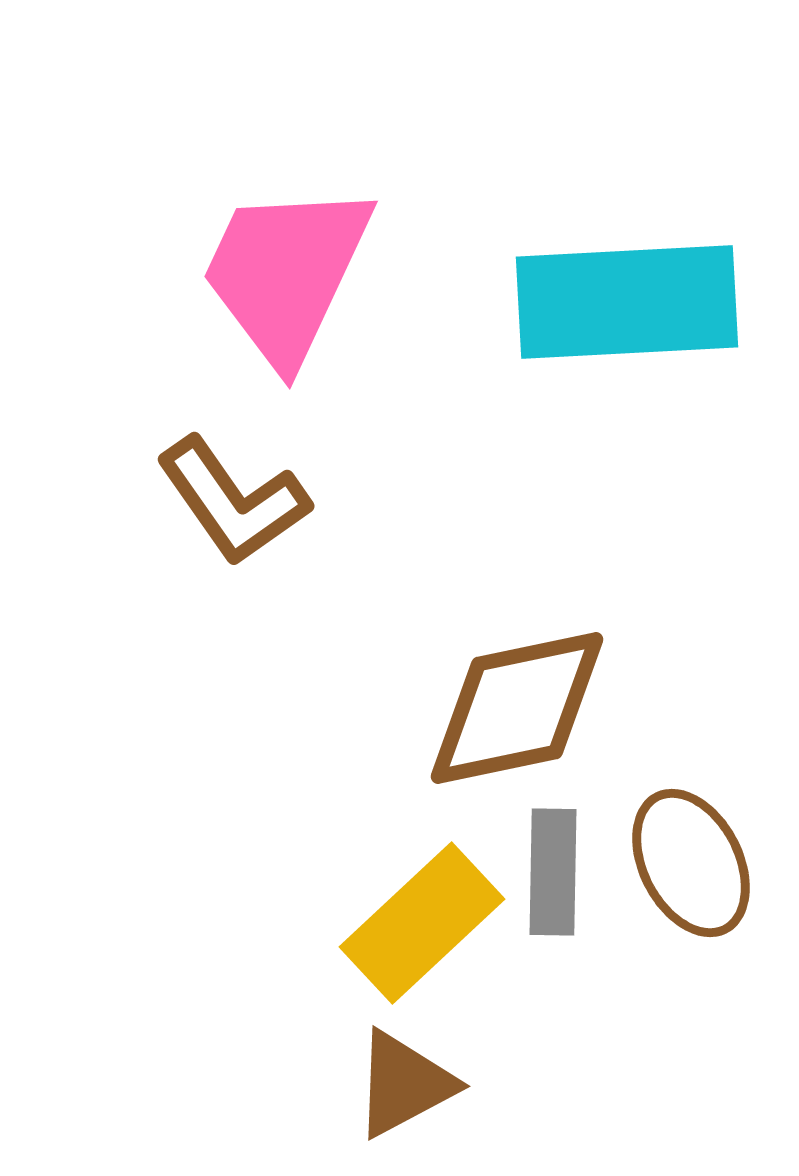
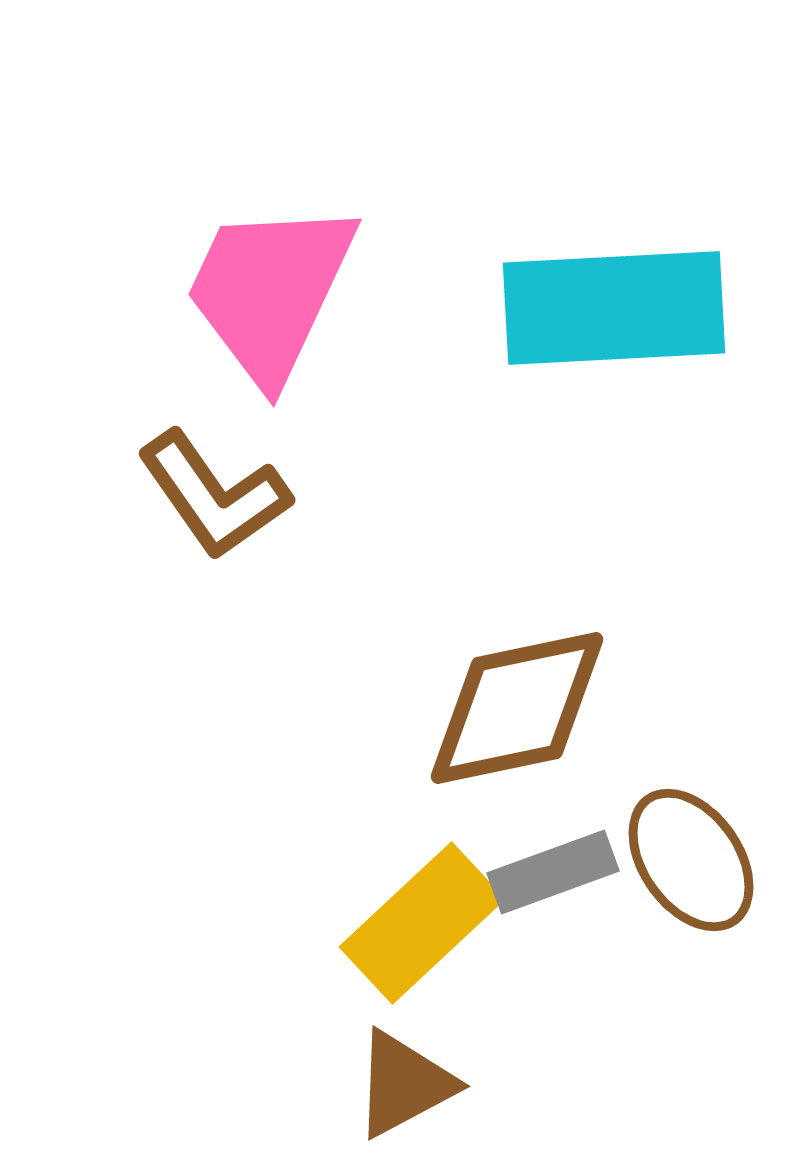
pink trapezoid: moved 16 px left, 18 px down
cyan rectangle: moved 13 px left, 6 px down
brown L-shape: moved 19 px left, 6 px up
brown ellipse: moved 3 px up; rotated 8 degrees counterclockwise
gray rectangle: rotated 69 degrees clockwise
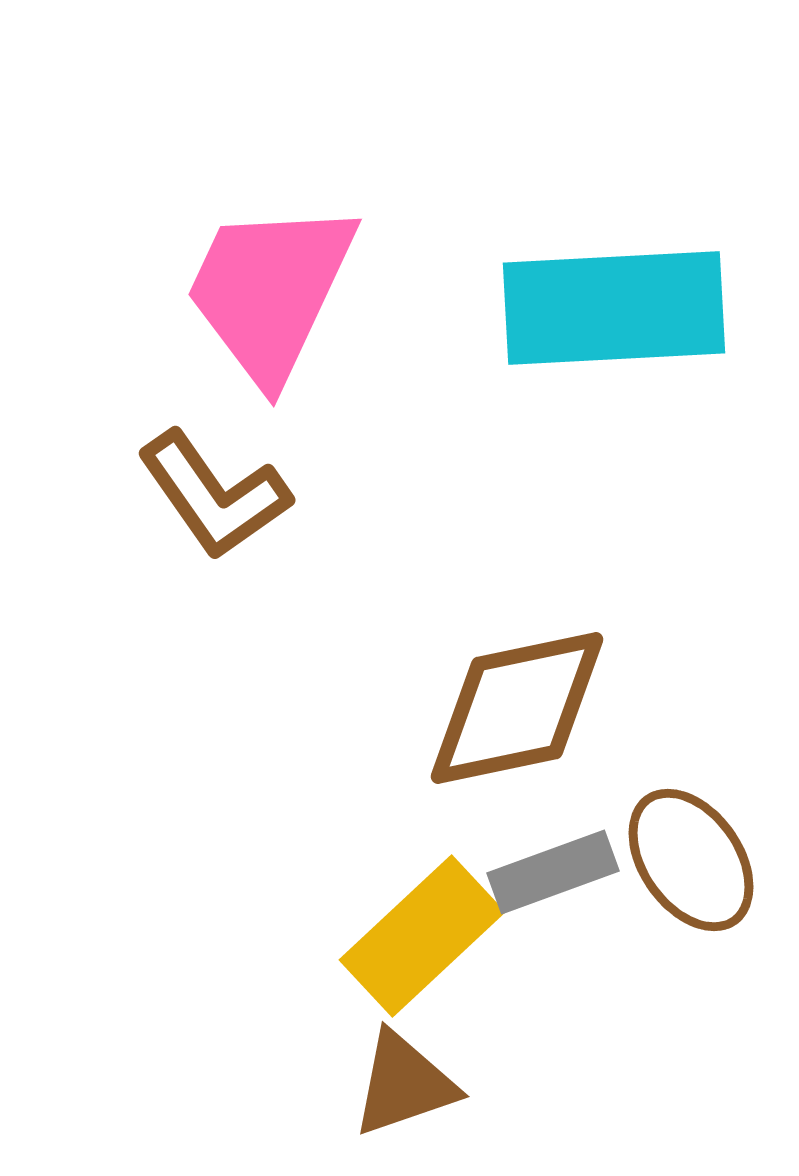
yellow rectangle: moved 13 px down
brown triangle: rotated 9 degrees clockwise
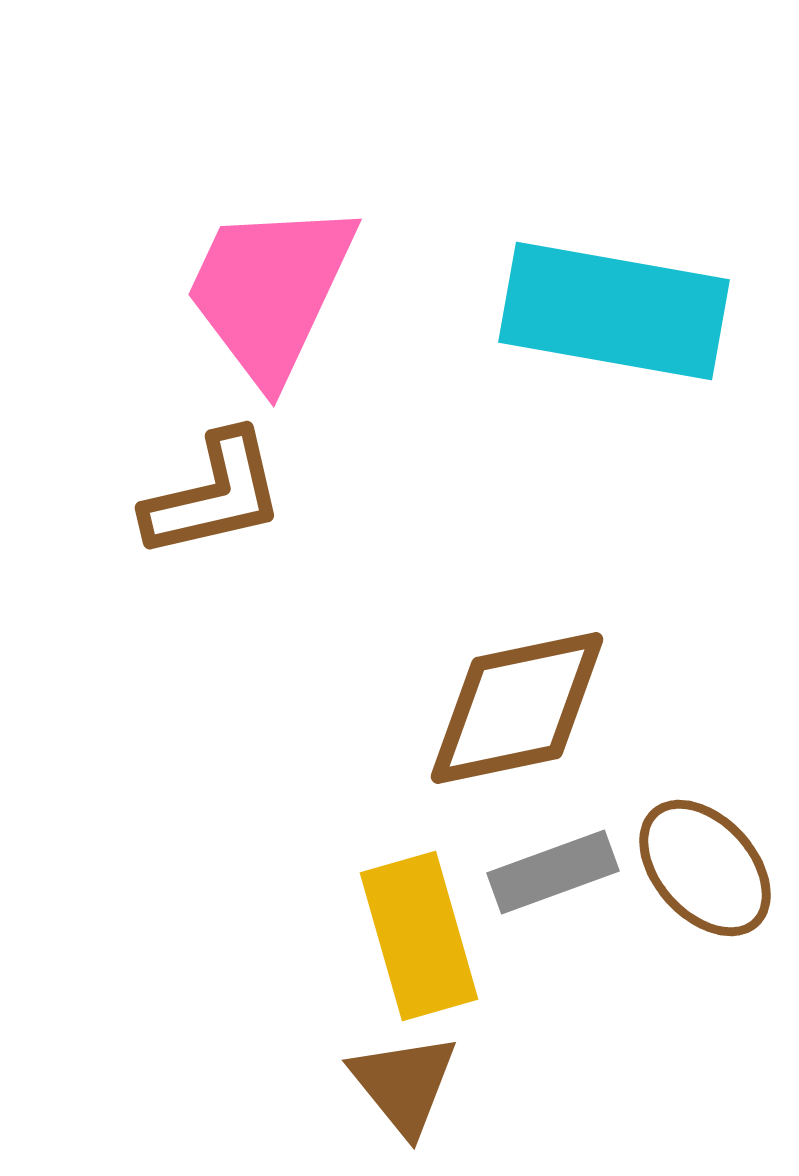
cyan rectangle: moved 3 px down; rotated 13 degrees clockwise
brown L-shape: rotated 68 degrees counterclockwise
brown ellipse: moved 14 px right, 8 px down; rotated 7 degrees counterclockwise
yellow rectangle: moved 3 px left; rotated 63 degrees counterclockwise
brown triangle: rotated 50 degrees counterclockwise
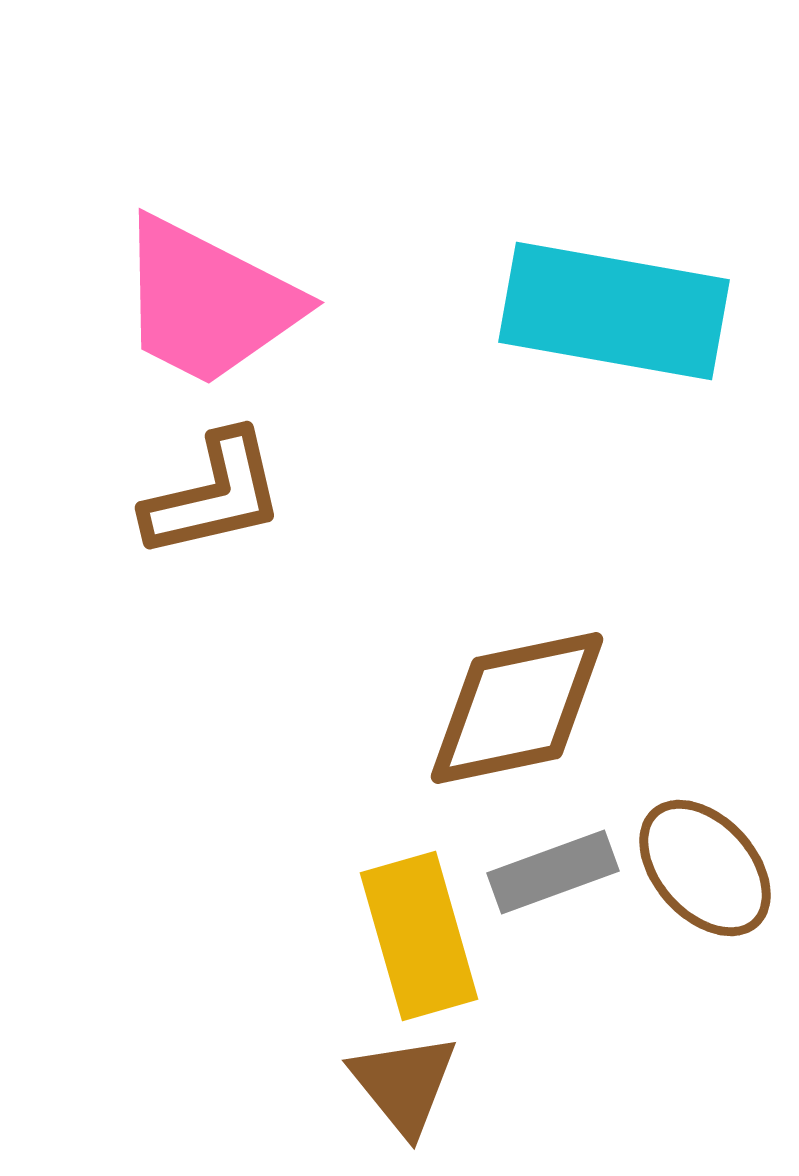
pink trapezoid: moved 62 px left, 11 px down; rotated 88 degrees counterclockwise
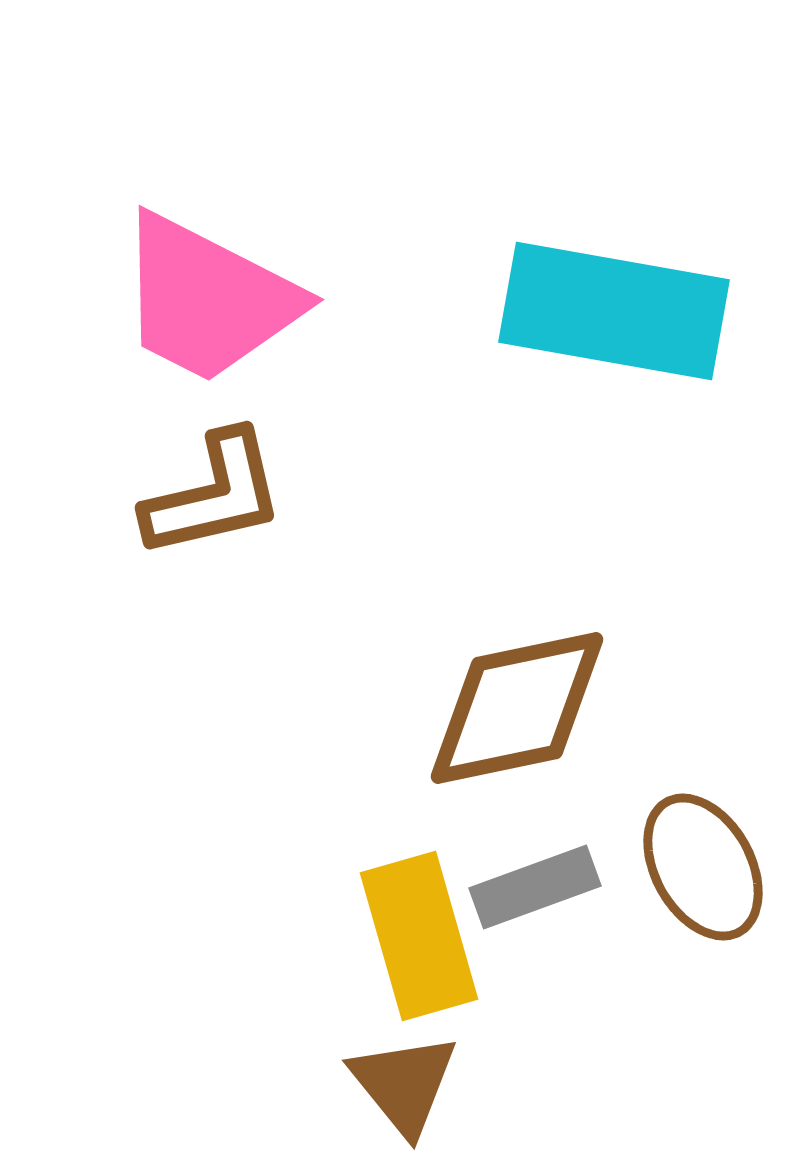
pink trapezoid: moved 3 px up
brown ellipse: moved 2 px left, 1 px up; rotated 13 degrees clockwise
gray rectangle: moved 18 px left, 15 px down
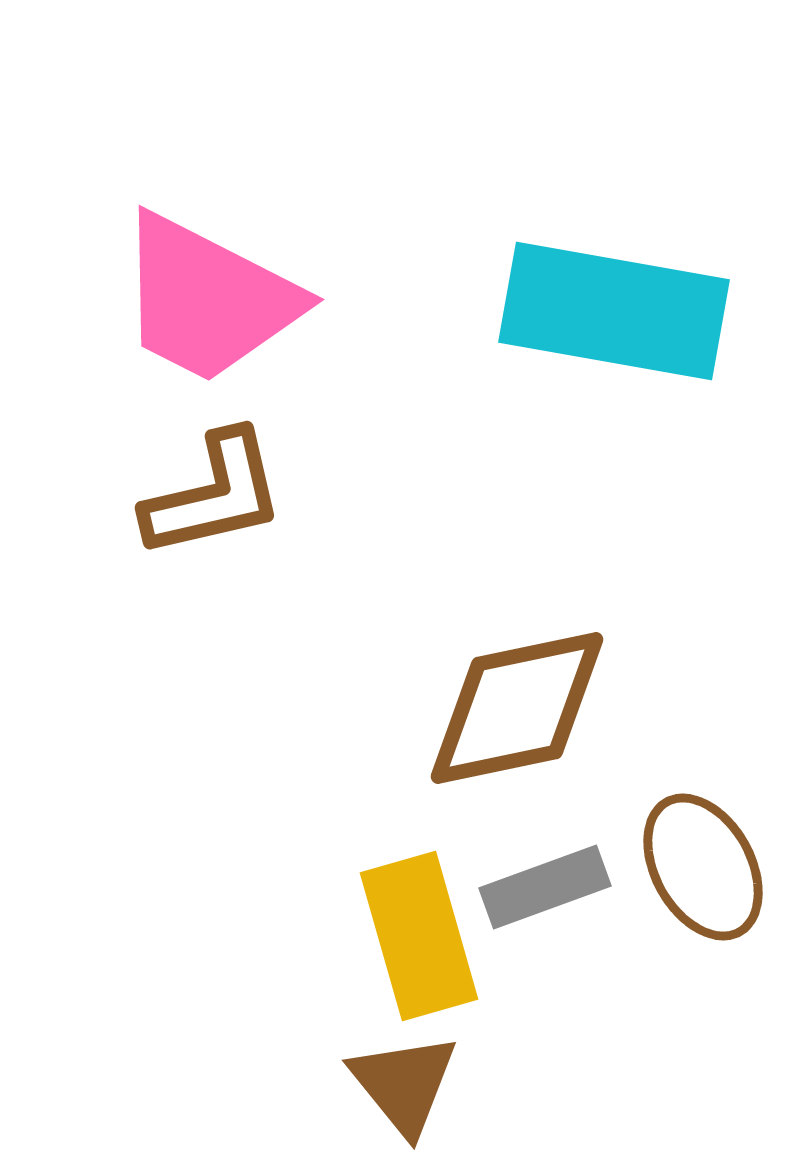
gray rectangle: moved 10 px right
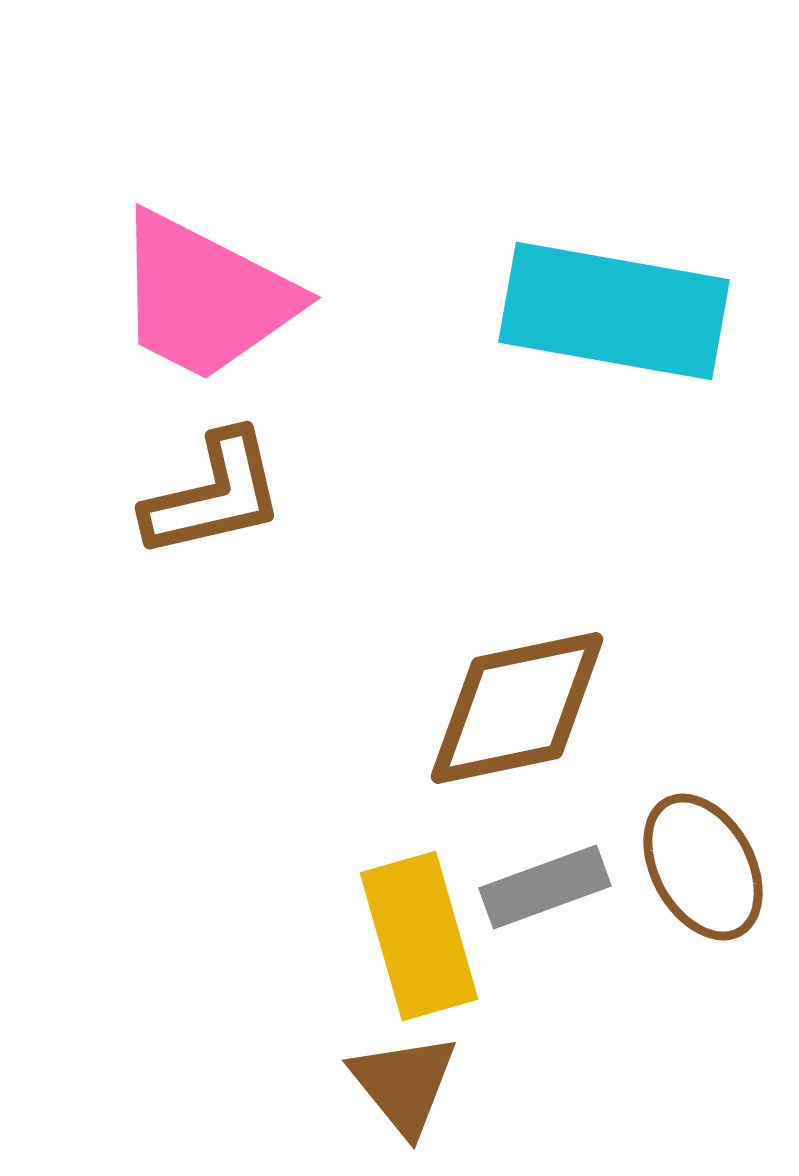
pink trapezoid: moved 3 px left, 2 px up
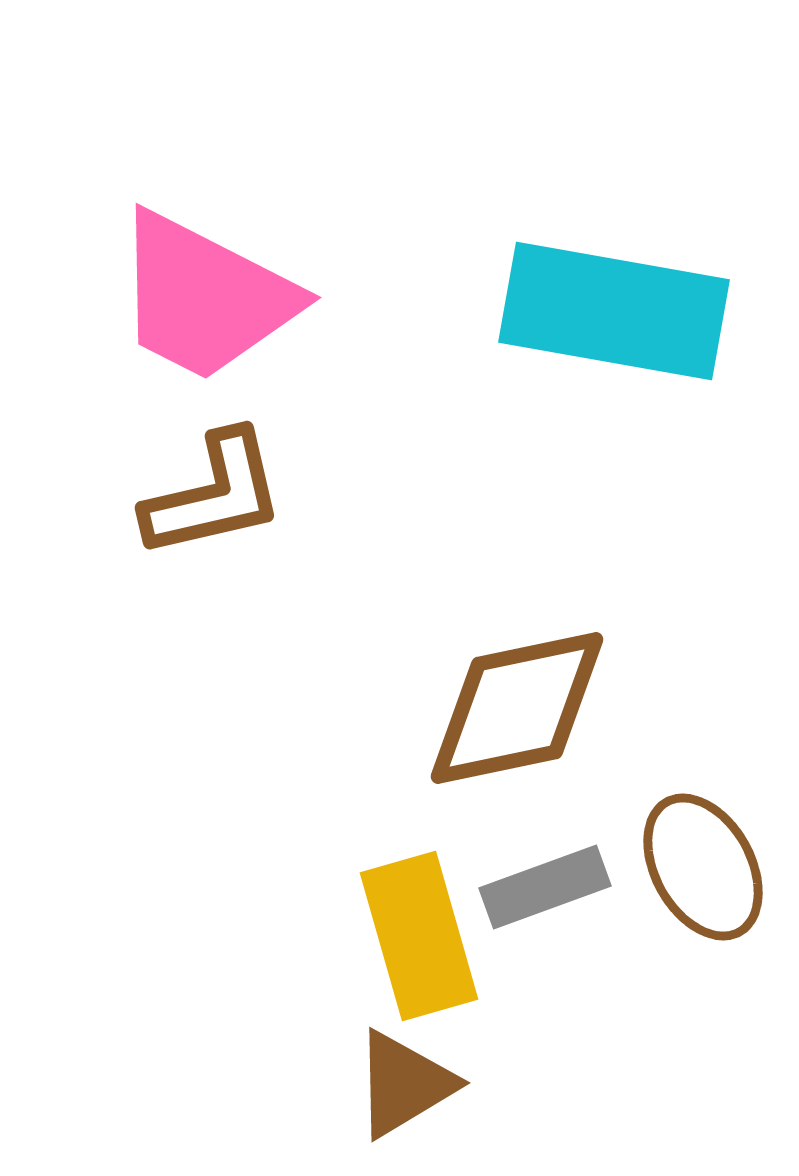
brown triangle: rotated 38 degrees clockwise
